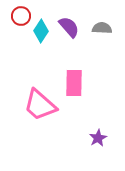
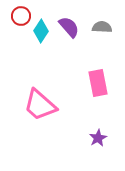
gray semicircle: moved 1 px up
pink rectangle: moved 24 px right; rotated 12 degrees counterclockwise
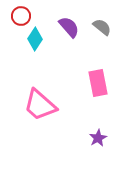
gray semicircle: rotated 36 degrees clockwise
cyan diamond: moved 6 px left, 8 px down
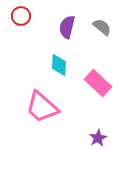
purple semicircle: moved 2 px left; rotated 125 degrees counterclockwise
cyan diamond: moved 24 px right, 26 px down; rotated 30 degrees counterclockwise
pink rectangle: rotated 36 degrees counterclockwise
pink trapezoid: moved 2 px right, 2 px down
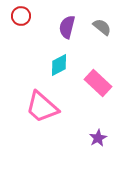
cyan diamond: rotated 60 degrees clockwise
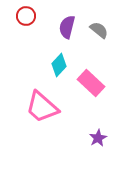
red circle: moved 5 px right
gray semicircle: moved 3 px left, 3 px down
cyan diamond: rotated 20 degrees counterclockwise
pink rectangle: moved 7 px left
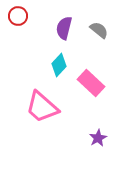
red circle: moved 8 px left
purple semicircle: moved 3 px left, 1 px down
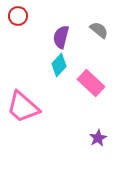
purple semicircle: moved 3 px left, 9 px down
pink trapezoid: moved 19 px left
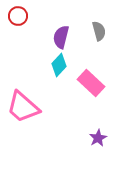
gray semicircle: moved 1 px down; rotated 36 degrees clockwise
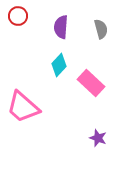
gray semicircle: moved 2 px right, 2 px up
purple semicircle: moved 10 px up; rotated 10 degrees counterclockwise
purple star: rotated 24 degrees counterclockwise
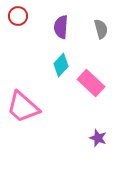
cyan diamond: moved 2 px right
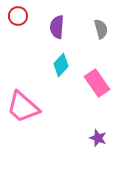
purple semicircle: moved 4 px left
pink rectangle: moved 6 px right; rotated 12 degrees clockwise
